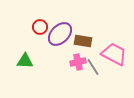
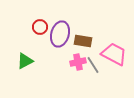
purple ellipse: rotated 30 degrees counterclockwise
green triangle: rotated 30 degrees counterclockwise
gray line: moved 2 px up
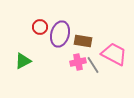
green triangle: moved 2 px left
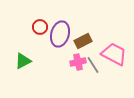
brown rectangle: rotated 36 degrees counterclockwise
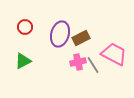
red circle: moved 15 px left
brown rectangle: moved 2 px left, 3 px up
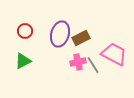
red circle: moved 4 px down
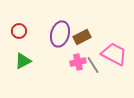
red circle: moved 6 px left
brown rectangle: moved 1 px right, 1 px up
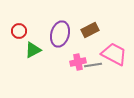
brown rectangle: moved 8 px right, 7 px up
green triangle: moved 10 px right, 11 px up
gray line: rotated 66 degrees counterclockwise
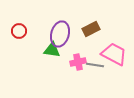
brown rectangle: moved 1 px right, 1 px up
green triangle: moved 19 px right; rotated 36 degrees clockwise
gray line: moved 2 px right; rotated 18 degrees clockwise
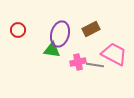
red circle: moved 1 px left, 1 px up
